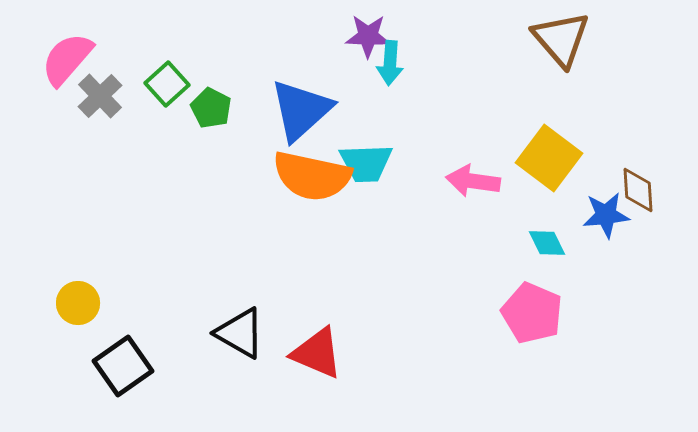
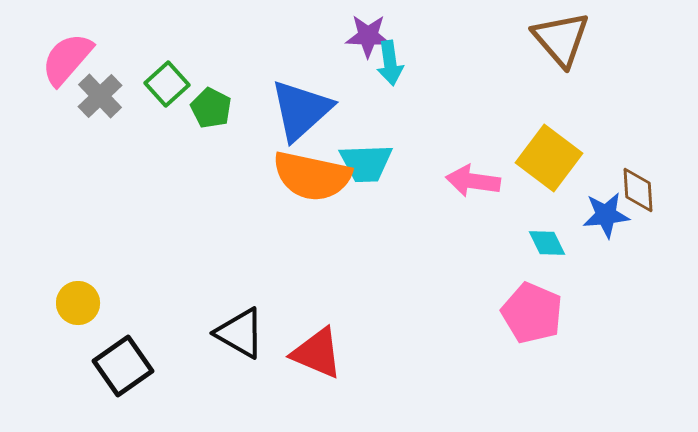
cyan arrow: rotated 12 degrees counterclockwise
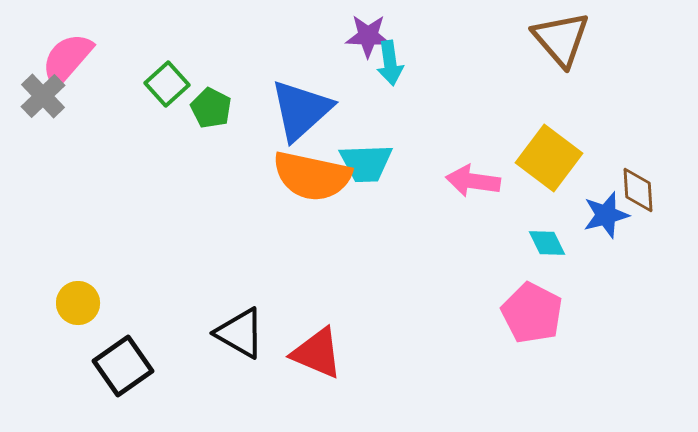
gray cross: moved 57 px left
blue star: rotated 9 degrees counterclockwise
pink pentagon: rotated 4 degrees clockwise
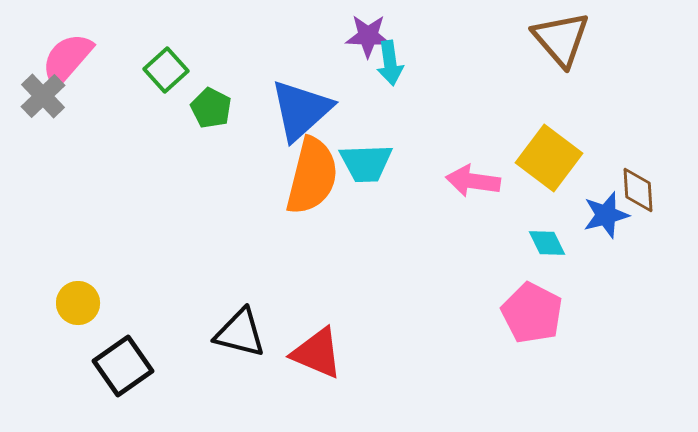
green square: moved 1 px left, 14 px up
orange semicircle: rotated 88 degrees counterclockwise
black triangle: rotated 16 degrees counterclockwise
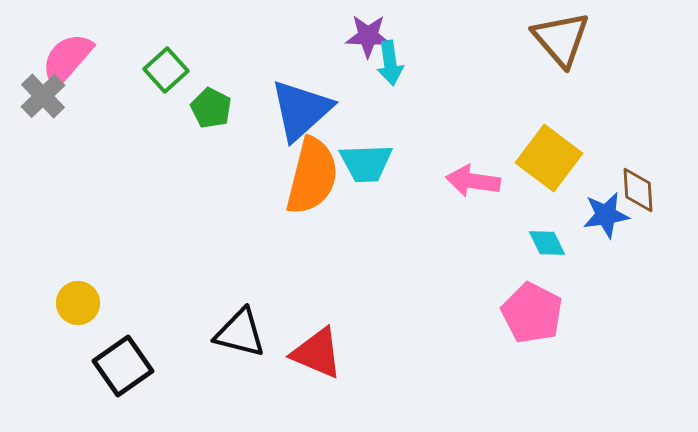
blue star: rotated 6 degrees clockwise
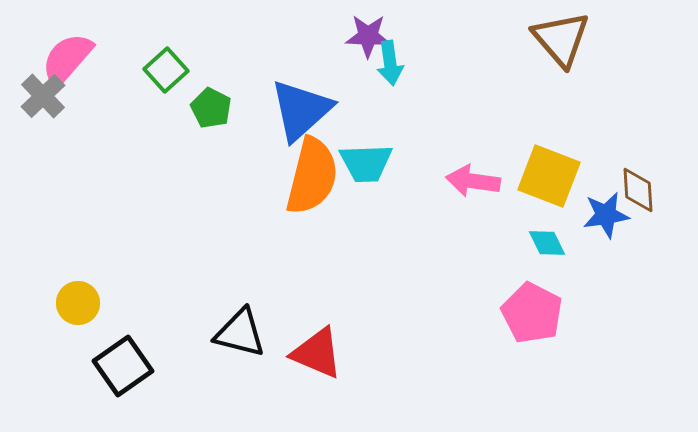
yellow square: moved 18 px down; rotated 16 degrees counterclockwise
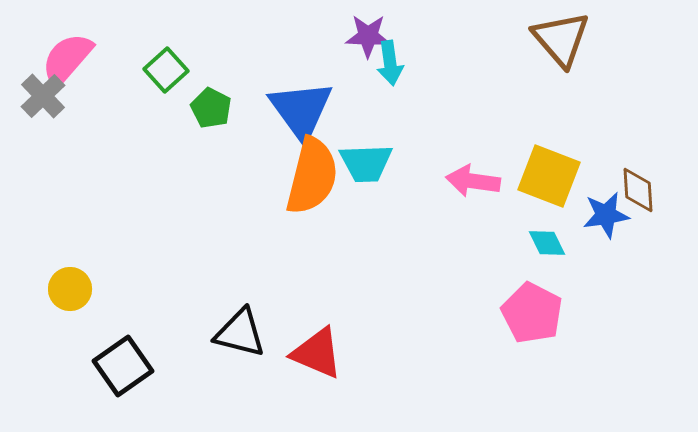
blue triangle: rotated 24 degrees counterclockwise
yellow circle: moved 8 px left, 14 px up
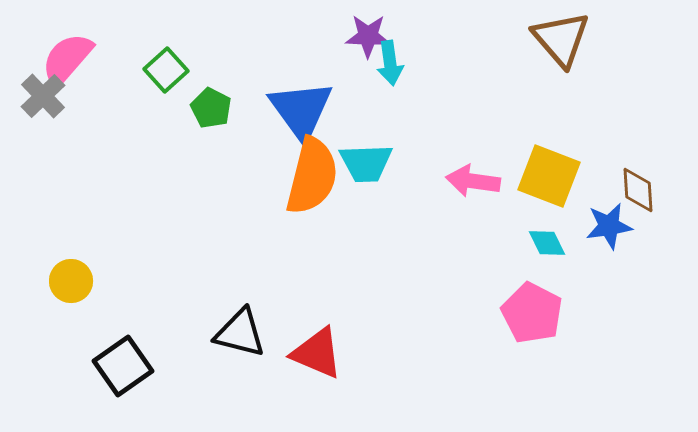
blue star: moved 3 px right, 11 px down
yellow circle: moved 1 px right, 8 px up
